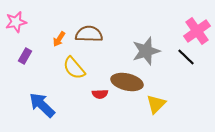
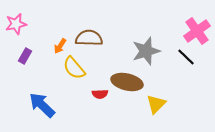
pink star: moved 2 px down
brown semicircle: moved 4 px down
orange arrow: moved 1 px right, 7 px down
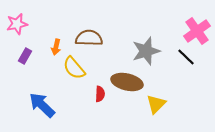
pink star: moved 1 px right
orange arrow: moved 4 px left, 1 px down; rotated 21 degrees counterclockwise
red semicircle: rotated 84 degrees counterclockwise
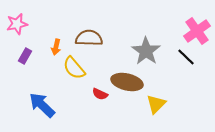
gray star: rotated 20 degrees counterclockwise
red semicircle: rotated 112 degrees clockwise
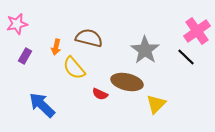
brown semicircle: rotated 12 degrees clockwise
gray star: moved 1 px left, 1 px up
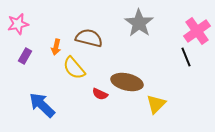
pink star: moved 1 px right
gray star: moved 6 px left, 27 px up
black line: rotated 24 degrees clockwise
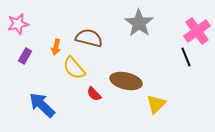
brown ellipse: moved 1 px left, 1 px up
red semicircle: moved 6 px left; rotated 21 degrees clockwise
